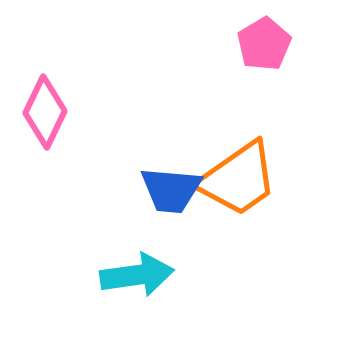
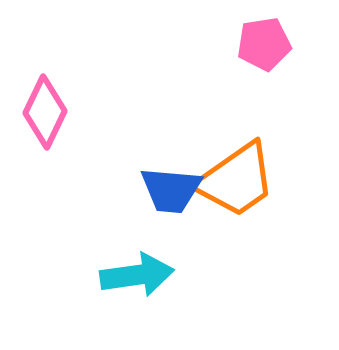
pink pentagon: rotated 22 degrees clockwise
orange trapezoid: moved 2 px left, 1 px down
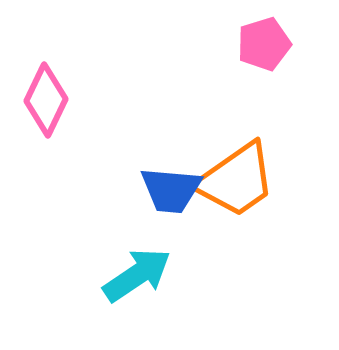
pink pentagon: rotated 8 degrees counterclockwise
pink diamond: moved 1 px right, 12 px up
cyan arrow: rotated 26 degrees counterclockwise
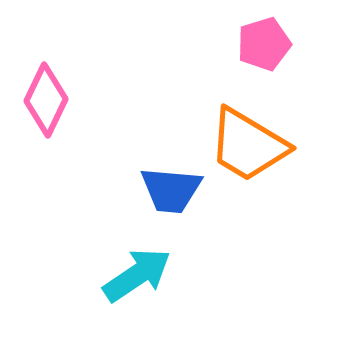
orange trapezoid: moved 12 px right, 35 px up; rotated 66 degrees clockwise
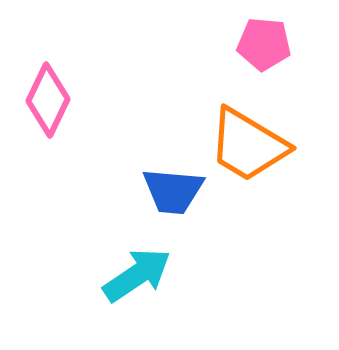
pink pentagon: rotated 22 degrees clockwise
pink diamond: moved 2 px right
blue trapezoid: moved 2 px right, 1 px down
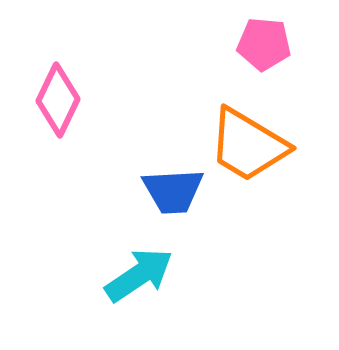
pink diamond: moved 10 px right
blue trapezoid: rotated 8 degrees counterclockwise
cyan arrow: moved 2 px right
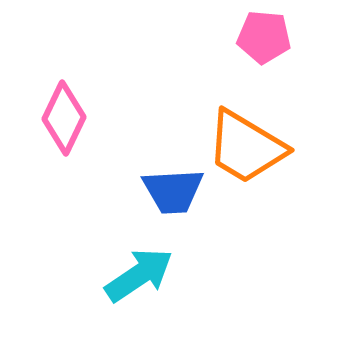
pink pentagon: moved 7 px up
pink diamond: moved 6 px right, 18 px down
orange trapezoid: moved 2 px left, 2 px down
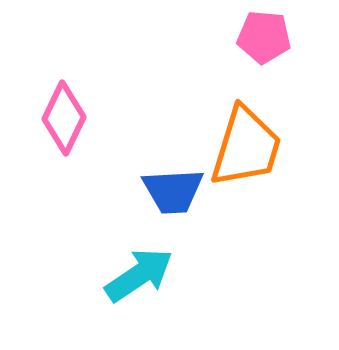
orange trapezoid: rotated 104 degrees counterclockwise
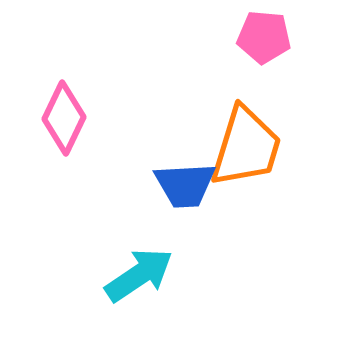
blue trapezoid: moved 12 px right, 6 px up
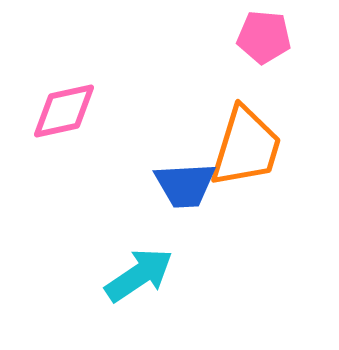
pink diamond: moved 7 px up; rotated 52 degrees clockwise
